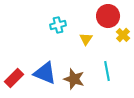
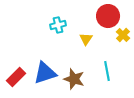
blue triangle: rotated 40 degrees counterclockwise
red rectangle: moved 2 px right, 1 px up
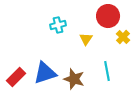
yellow cross: moved 2 px down
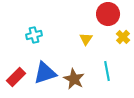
red circle: moved 2 px up
cyan cross: moved 24 px left, 10 px down
brown star: rotated 10 degrees clockwise
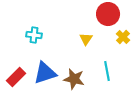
cyan cross: rotated 21 degrees clockwise
brown star: rotated 15 degrees counterclockwise
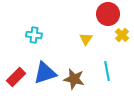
yellow cross: moved 1 px left, 2 px up
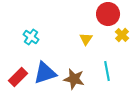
cyan cross: moved 3 px left, 2 px down; rotated 28 degrees clockwise
red rectangle: moved 2 px right
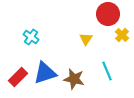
cyan line: rotated 12 degrees counterclockwise
